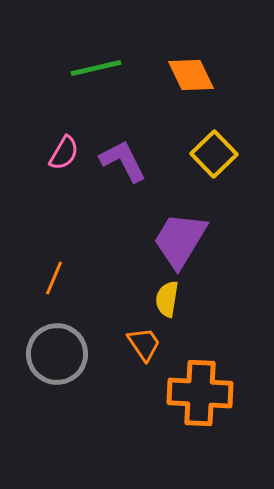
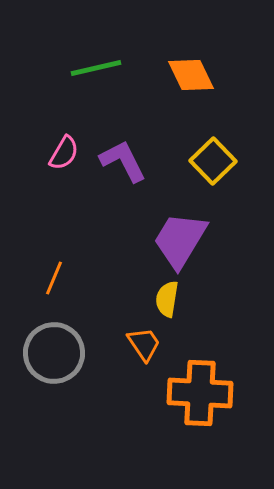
yellow square: moved 1 px left, 7 px down
gray circle: moved 3 px left, 1 px up
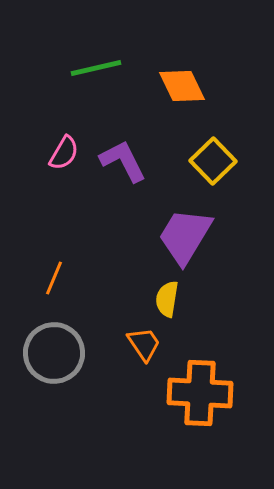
orange diamond: moved 9 px left, 11 px down
purple trapezoid: moved 5 px right, 4 px up
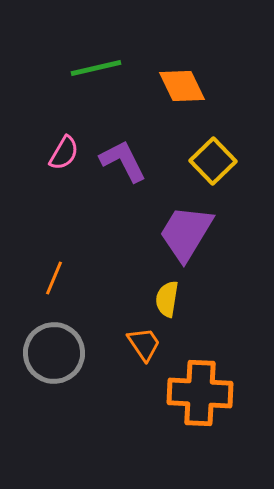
purple trapezoid: moved 1 px right, 3 px up
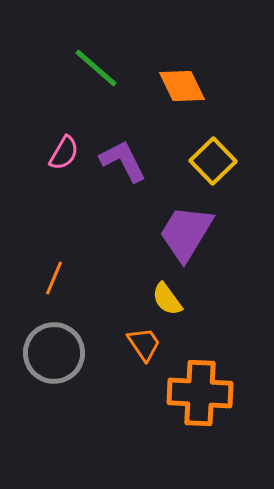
green line: rotated 54 degrees clockwise
yellow semicircle: rotated 45 degrees counterclockwise
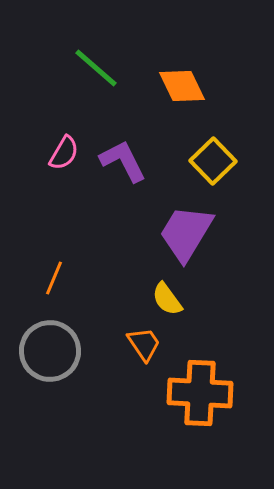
gray circle: moved 4 px left, 2 px up
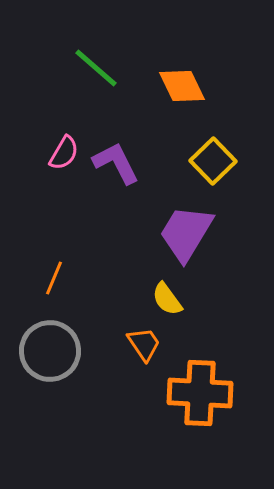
purple L-shape: moved 7 px left, 2 px down
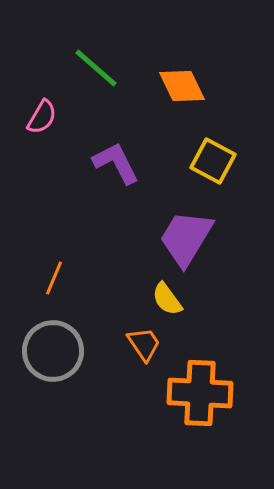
pink semicircle: moved 22 px left, 36 px up
yellow square: rotated 18 degrees counterclockwise
purple trapezoid: moved 5 px down
gray circle: moved 3 px right
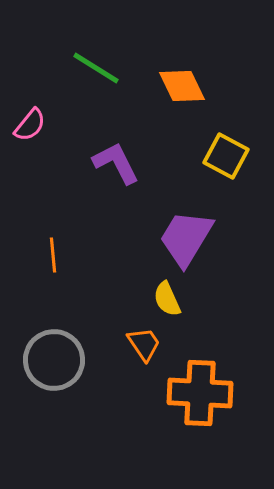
green line: rotated 9 degrees counterclockwise
pink semicircle: moved 12 px left, 8 px down; rotated 9 degrees clockwise
yellow square: moved 13 px right, 5 px up
orange line: moved 1 px left, 23 px up; rotated 28 degrees counterclockwise
yellow semicircle: rotated 12 degrees clockwise
gray circle: moved 1 px right, 9 px down
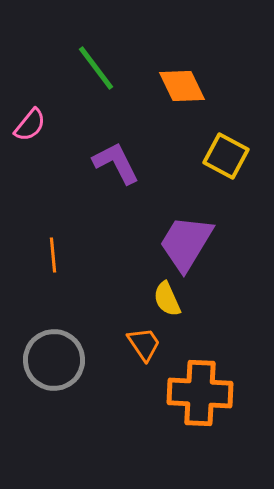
green line: rotated 21 degrees clockwise
purple trapezoid: moved 5 px down
